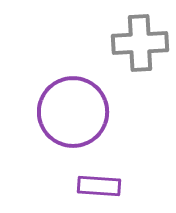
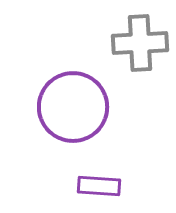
purple circle: moved 5 px up
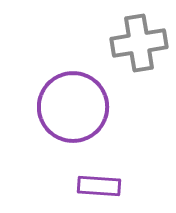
gray cross: moved 1 px left; rotated 6 degrees counterclockwise
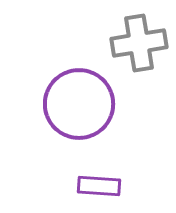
purple circle: moved 6 px right, 3 px up
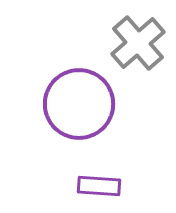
gray cross: moved 1 px left; rotated 32 degrees counterclockwise
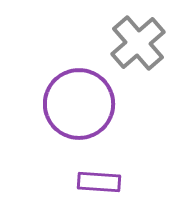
purple rectangle: moved 4 px up
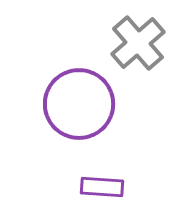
purple rectangle: moved 3 px right, 5 px down
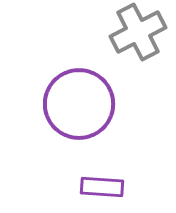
gray cross: moved 11 px up; rotated 14 degrees clockwise
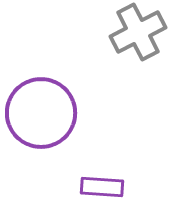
purple circle: moved 38 px left, 9 px down
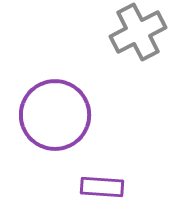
purple circle: moved 14 px right, 2 px down
